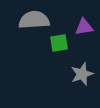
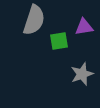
gray semicircle: rotated 112 degrees clockwise
green square: moved 2 px up
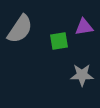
gray semicircle: moved 14 px left, 9 px down; rotated 16 degrees clockwise
gray star: moved 1 px down; rotated 20 degrees clockwise
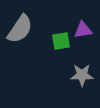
purple triangle: moved 1 px left, 3 px down
green square: moved 2 px right
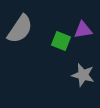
green square: rotated 30 degrees clockwise
gray star: moved 1 px right; rotated 15 degrees clockwise
